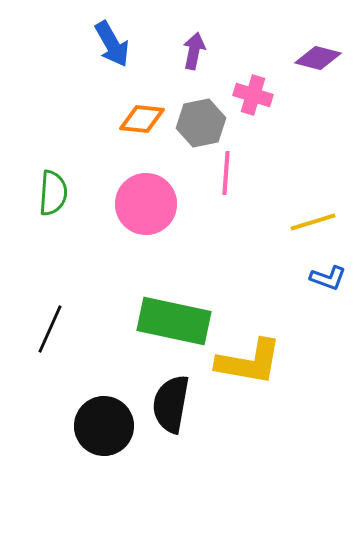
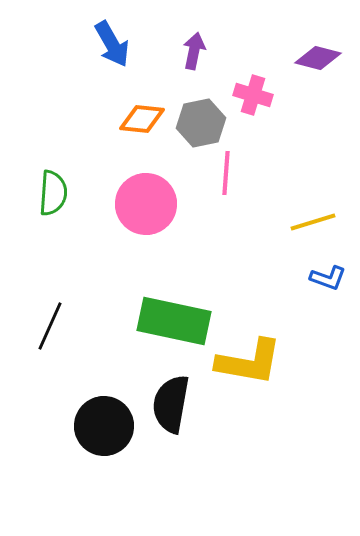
black line: moved 3 px up
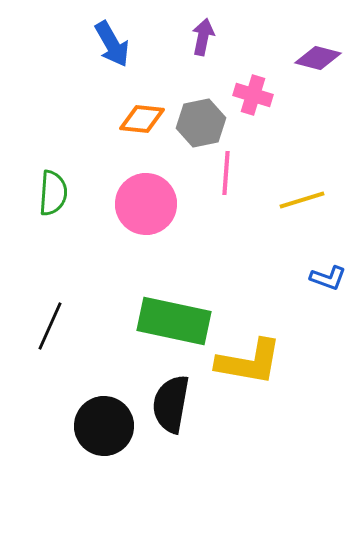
purple arrow: moved 9 px right, 14 px up
yellow line: moved 11 px left, 22 px up
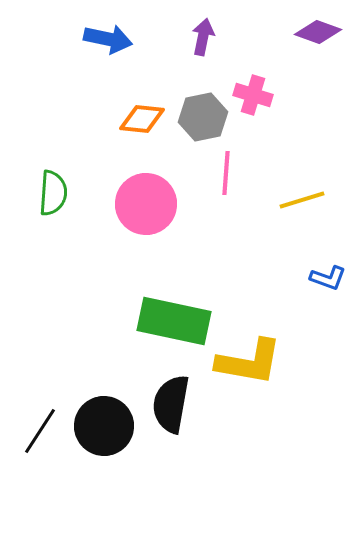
blue arrow: moved 4 px left, 5 px up; rotated 48 degrees counterclockwise
purple diamond: moved 26 px up; rotated 6 degrees clockwise
gray hexagon: moved 2 px right, 6 px up
black line: moved 10 px left, 105 px down; rotated 9 degrees clockwise
